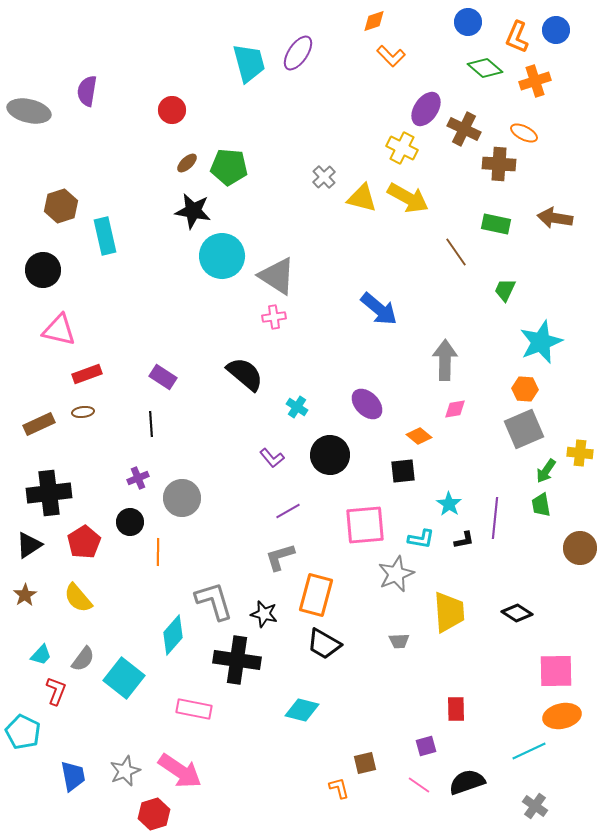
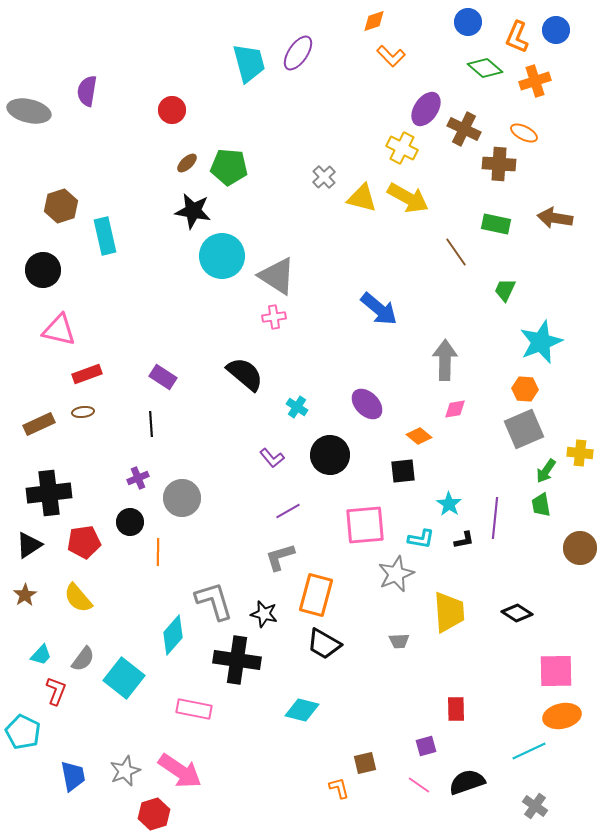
red pentagon at (84, 542): rotated 24 degrees clockwise
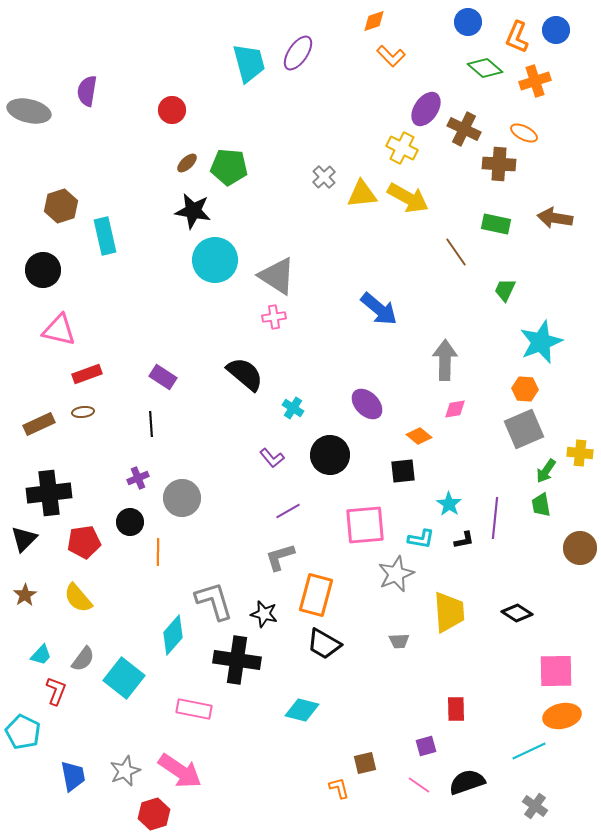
yellow triangle at (362, 198): moved 4 px up; rotated 20 degrees counterclockwise
cyan circle at (222, 256): moved 7 px left, 4 px down
cyan cross at (297, 407): moved 4 px left, 1 px down
black triangle at (29, 545): moved 5 px left, 6 px up; rotated 12 degrees counterclockwise
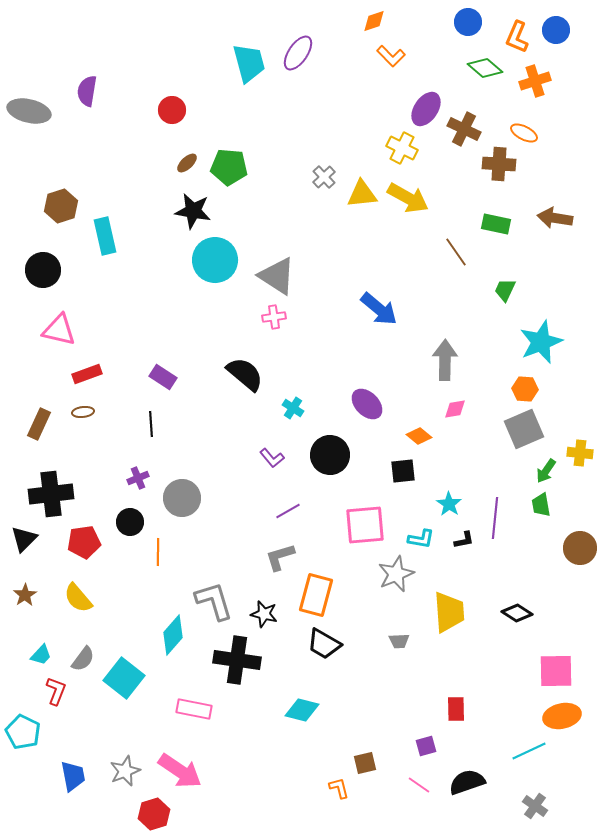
brown rectangle at (39, 424): rotated 40 degrees counterclockwise
black cross at (49, 493): moved 2 px right, 1 px down
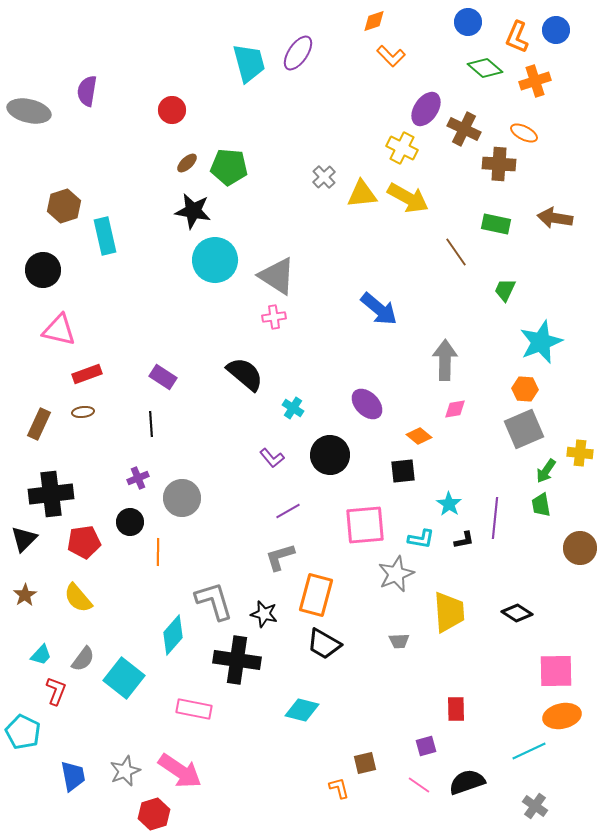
brown hexagon at (61, 206): moved 3 px right
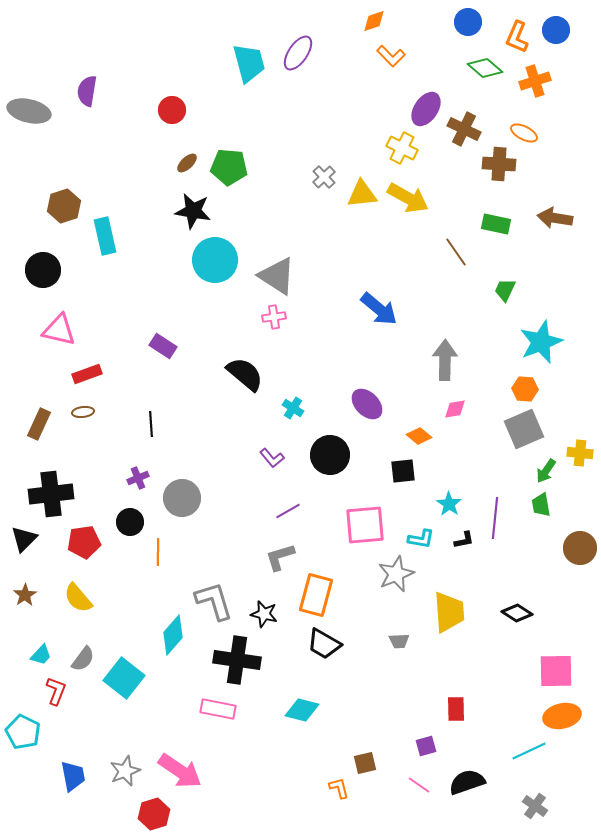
purple rectangle at (163, 377): moved 31 px up
pink rectangle at (194, 709): moved 24 px right
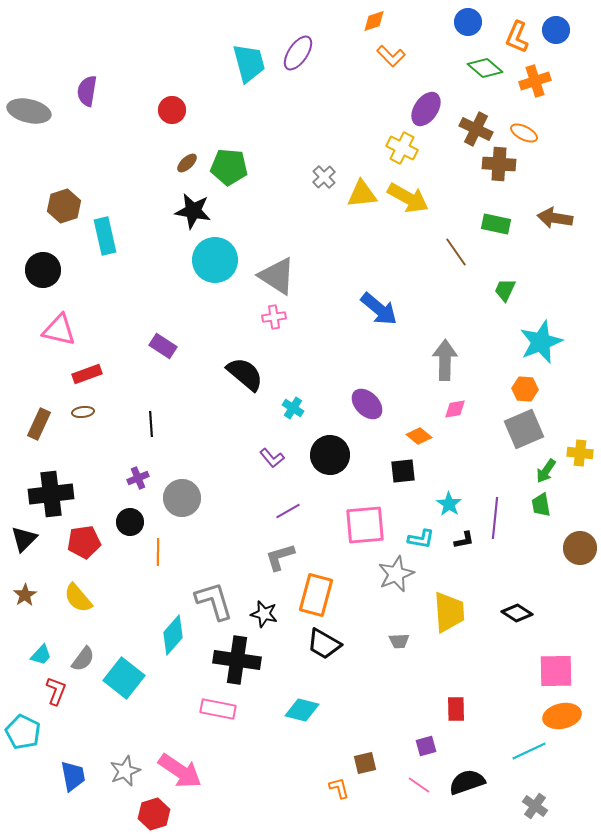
brown cross at (464, 129): moved 12 px right
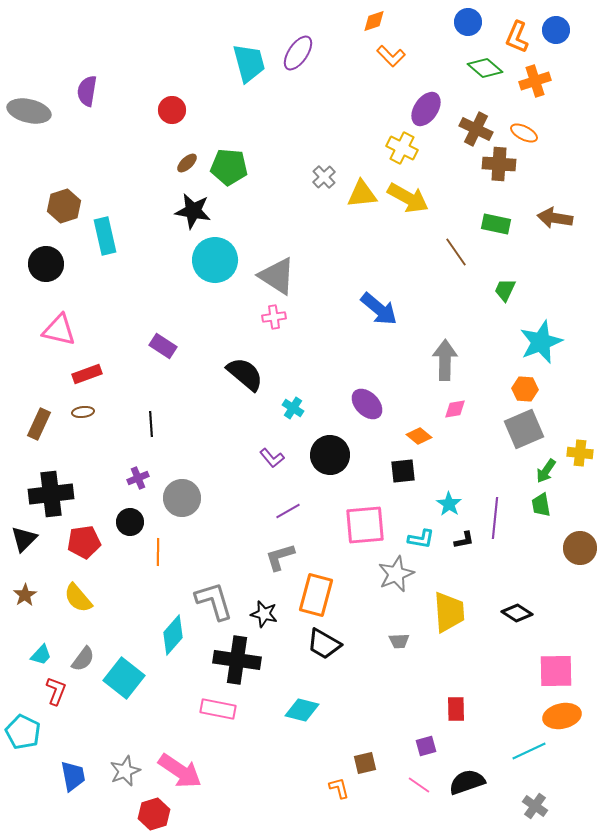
black circle at (43, 270): moved 3 px right, 6 px up
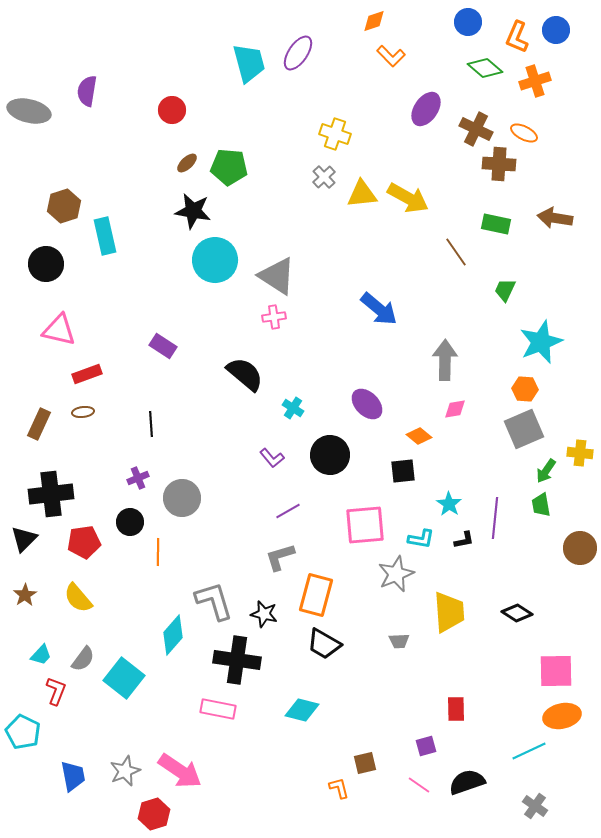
yellow cross at (402, 148): moved 67 px left, 14 px up; rotated 8 degrees counterclockwise
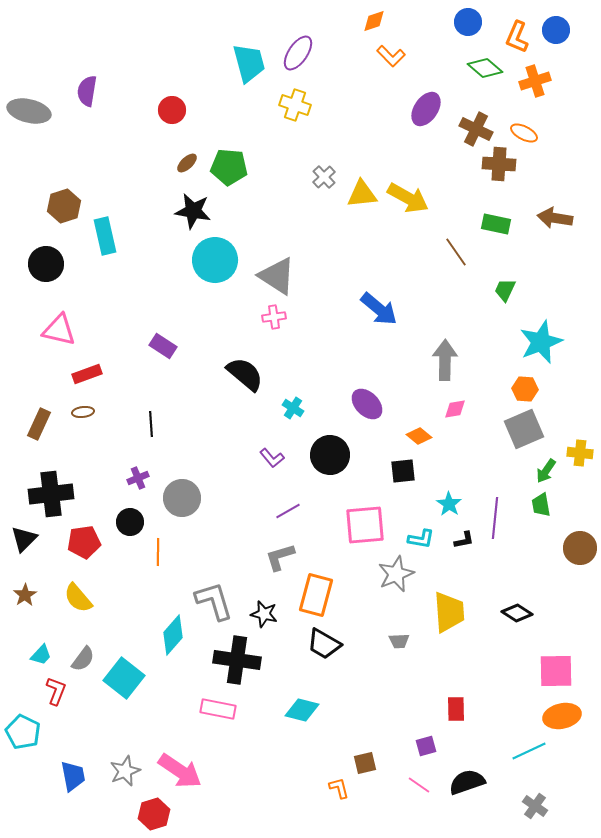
yellow cross at (335, 134): moved 40 px left, 29 px up
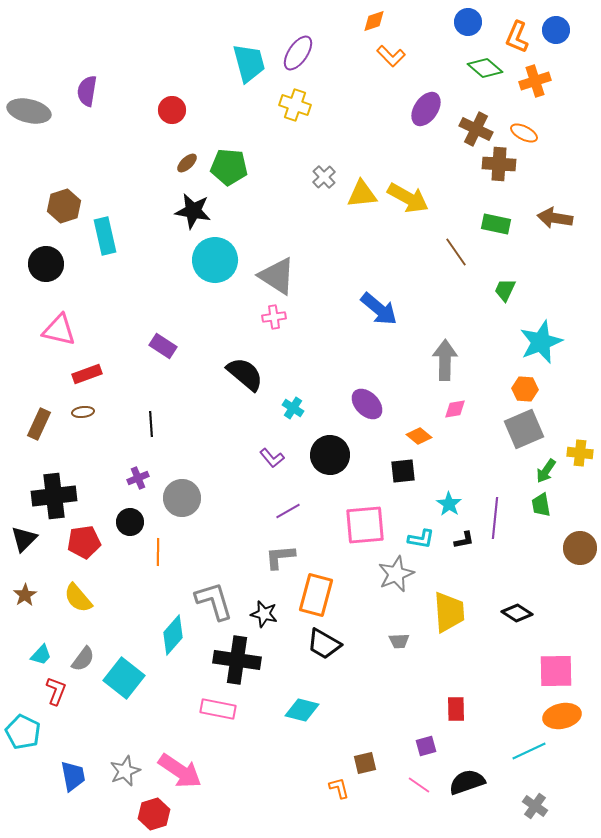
black cross at (51, 494): moved 3 px right, 2 px down
gray L-shape at (280, 557): rotated 12 degrees clockwise
